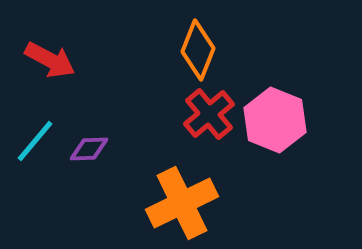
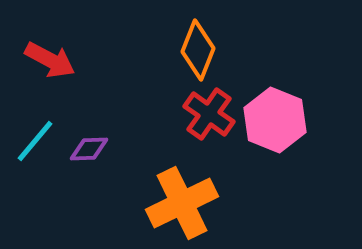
red cross: rotated 15 degrees counterclockwise
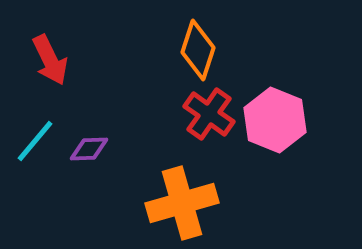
orange diamond: rotated 4 degrees counterclockwise
red arrow: rotated 36 degrees clockwise
orange cross: rotated 10 degrees clockwise
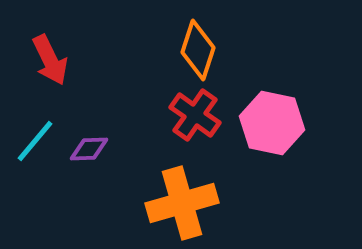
red cross: moved 14 px left, 1 px down
pink hexagon: moved 3 px left, 3 px down; rotated 10 degrees counterclockwise
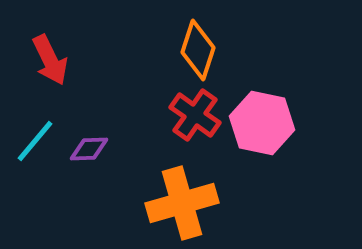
pink hexagon: moved 10 px left
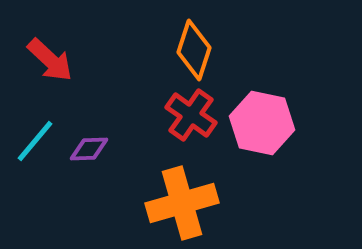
orange diamond: moved 4 px left
red arrow: rotated 21 degrees counterclockwise
red cross: moved 4 px left
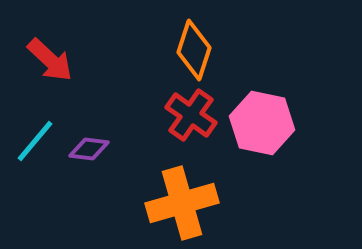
purple diamond: rotated 9 degrees clockwise
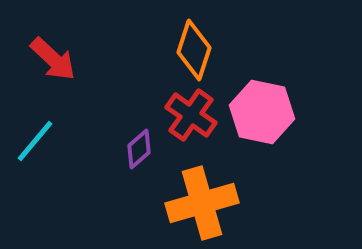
red arrow: moved 3 px right, 1 px up
pink hexagon: moved 11 px up
purple diamond: moved 50 px right; rotated 48 degrees counterclockwise
orange cross: moved 20 px right
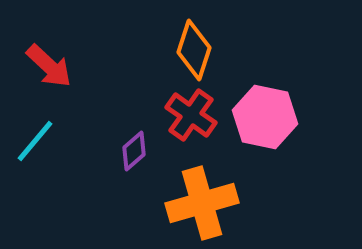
red arrow: moved 4 px left, 7 px down
pink hexagon: moved 3 px right, 5 px down
purple diamond: moved 5 px left, 2 px down
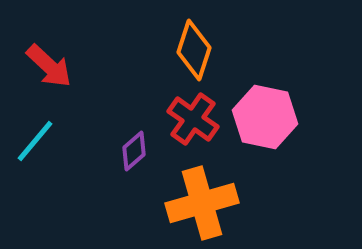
red cross: moved 2 px right, 4 px down
